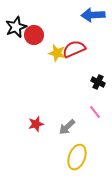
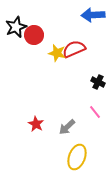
red star: rotated 28 degrees counterclockwise
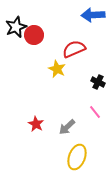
yellow star: moved 16 px down; rotated 12 degrees clockwise
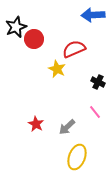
red circle: moved 4 px down
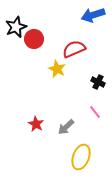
blue arrow: rotated 15 degrees counterclockwise
gray arrow: moved 1 px left
yellow ellipse: moved 4 px right
